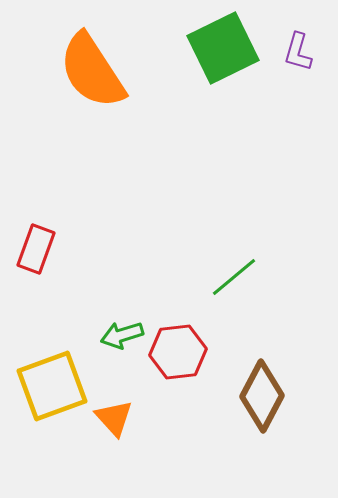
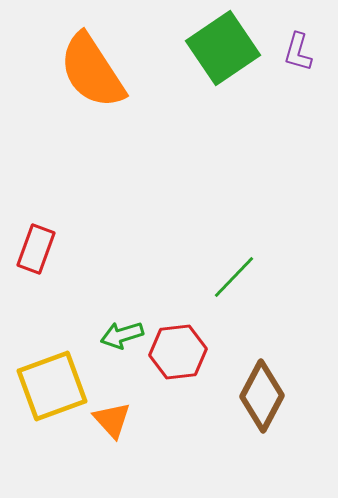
green square: rotated 8 degrees counterclockwise
green line: rotated 6 degrees counterclockwise
orange triangle: moved 2 px left, 2 px down
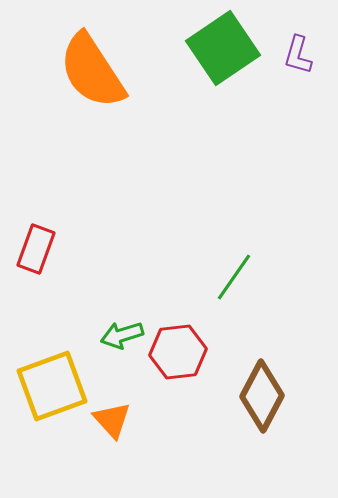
purple L-shape: moved 3 px down
green line: rotated 9 degrees counterclockwise
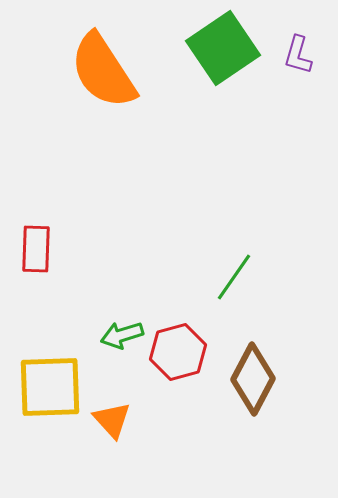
orange semicircle: moved 11 px right
red rectangle: rotated 18 degrees counterclockwise
red hexagon: rotated 8 degrees counterclockwise
yellow square: moved 2 px left, 1 px down; rotated 18 degrees clockwise
brown diamond: moved 9 px left, 17 px up
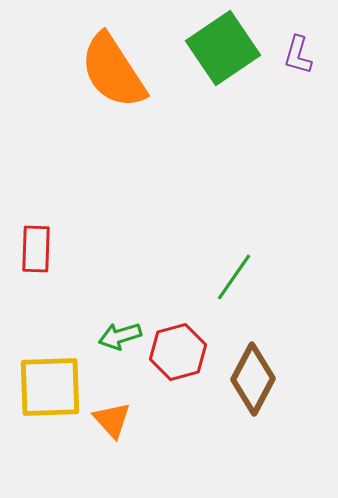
orange semicircle: moved 10 px right
green arrow: moved 2 px left, 1 px down
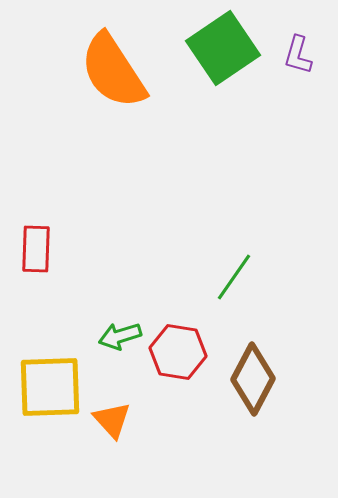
red hexagon: rotated 24 degrees clockwise
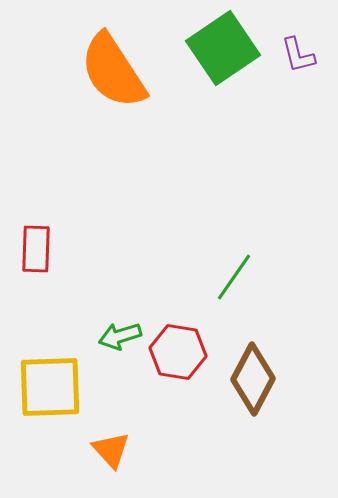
purple L-shape: rotated 30 degrees counterclockwise
orange triangle: moved 1 px left, 30 px down
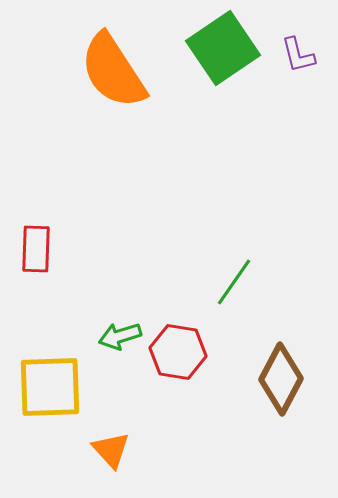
green line: moved 5 px down
brown diamond: moved 28 px right
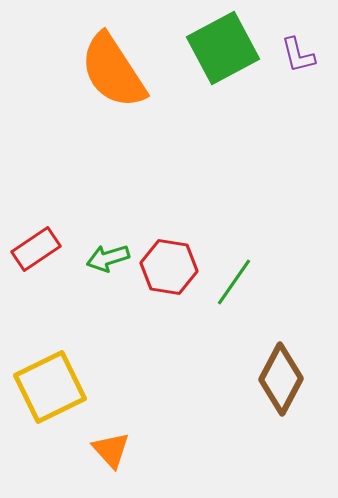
green square: rotated 6 degrees clockwise
red rectangle: rotated 54 degrees clockwise
green arrow: moved 12 px left, 78 px up
red hexagon: moved 9 px left, 85 px up
yellow square: rotated 24 degrees counterclockwise
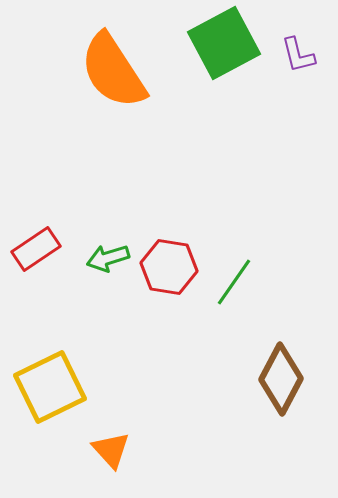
green square: moved 1 px right, 5 px up
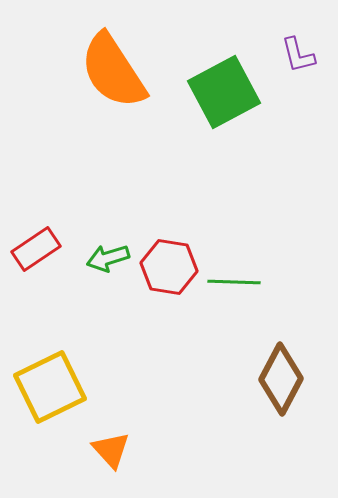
green square: moved 49 px down
green line: rotated 57 degrees clockwise
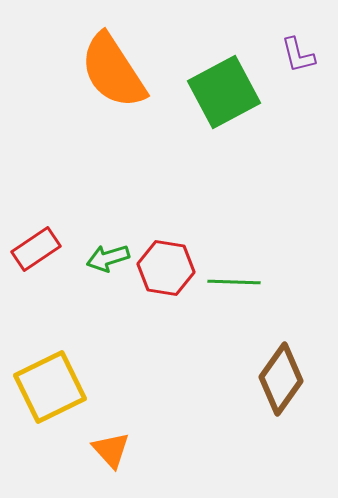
red hexagon: moved 3 px left, 1 px down
brown diamond: rotated 8 degrees clockwise
